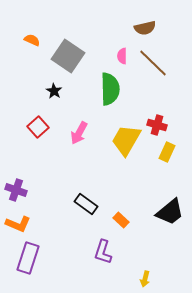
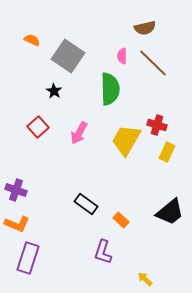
orange L-shape: moved 1 px left
yellow arrow: rotated 119 degrees clockwise
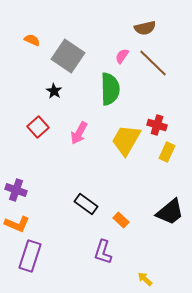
pink semicircle: rotated 35 degrees clockwise
purple rectangle: moved 2 px right, 2 px up
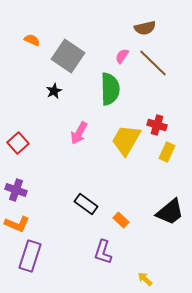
black star: rotated 14 degrees clockwise
red square: moved 20 px left, 16 px down
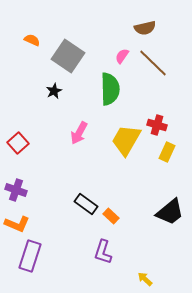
orange rectangle: moved 10 px left, 4 px up
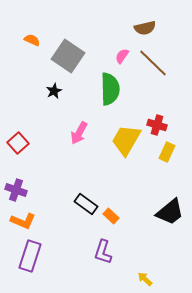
orange L-shape: moved 6 px right, 3 px up
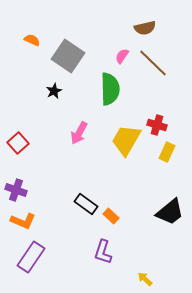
purple rectangle: moved 1 px right, 1 px down; rotated 16 degrees clockwise
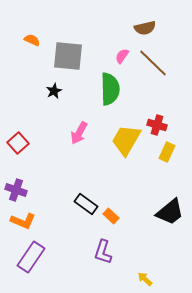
gray square: rotated 28 degrees counterclockwise
